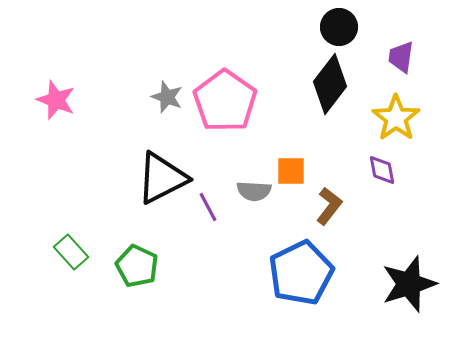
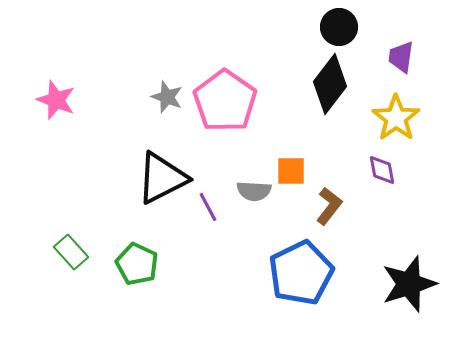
green pentagon: moved 2 px up
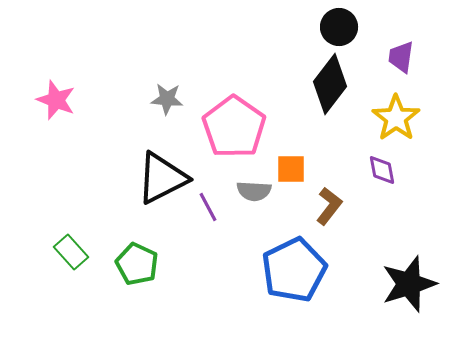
gray star: moved 2 px down; rotated 16 degrees counterclockwise
pink pentagon: moved 9 px right, 26 px down
orange square: moved 2 px up
blue pentagon: moved 7 px left, 3 px up
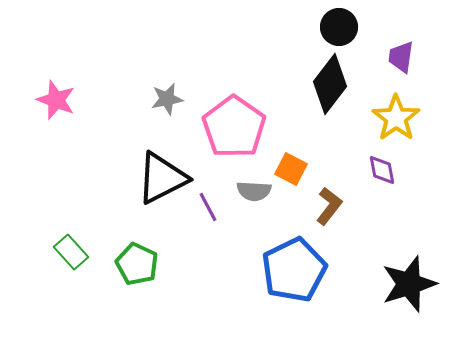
gray star: rotated 16 degrees counterclockwise
orange square: rotated 28 degrees clockwise
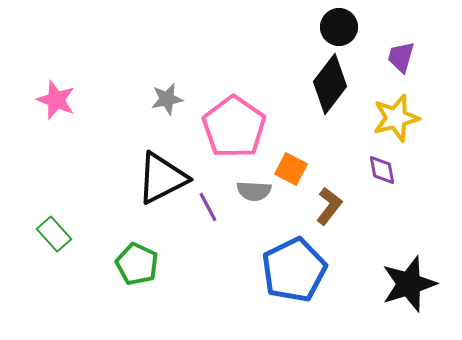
purple trapezoid: rotated 8 degrees clockwise
yellow star: rotated 21 degrees clockwise
green rectangle: moved 17 px left, 18 px up
